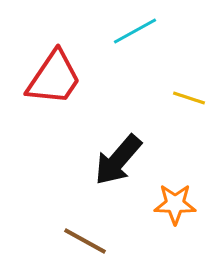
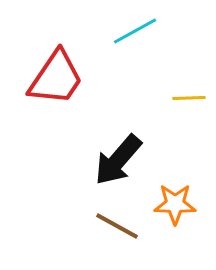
red trapezoid: moved 2 px right
yellow line: rotated 20 degrees counterclockwise
brown line: moved 32 px right, 15 px up
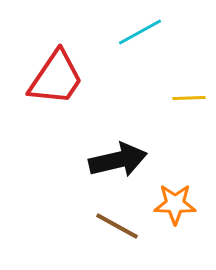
cyan line: moved 5 px right, 1 px down
black arrow: rotated 144 degrees counterclockwise
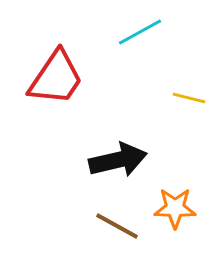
yellow line: rotated 16 degrees clockwise
orange star: moved 4 px down
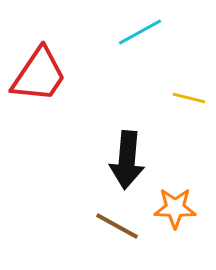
red trapezoid: moved 17 px left, 3 px up
black arrow: moved 9 px right; rotated 108 degrees clockwise
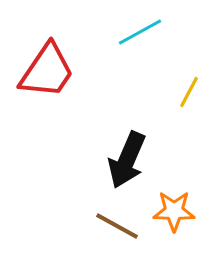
red trapezoid: moved 8 px right, 4 px up
yellow line: moved 6 px up; rotated 76 degrees counterclockwise
black arrow: rotated 18 degrees clockwise
orange star: moved 1 px left, 3 px down
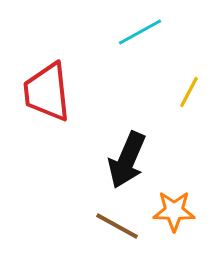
red trapezoid: moved 21 px down; rotated 140 degrees clockwise
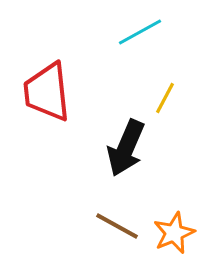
yellow line: moved 24 px left, 6 px down
black arrow: moved 1 px left, 12 px up
orange star: moved 22 px down; rotated 24 degrees counterclockwise
